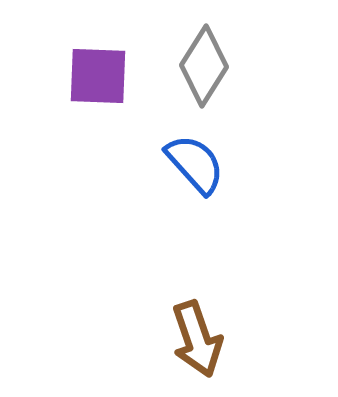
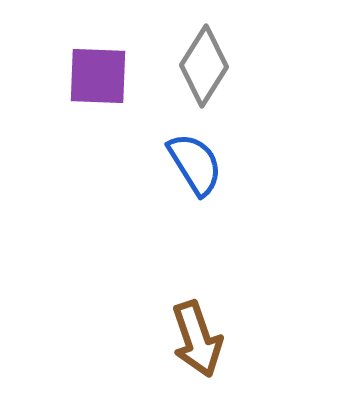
blue semicircle: rotated 10 degrees clockwise
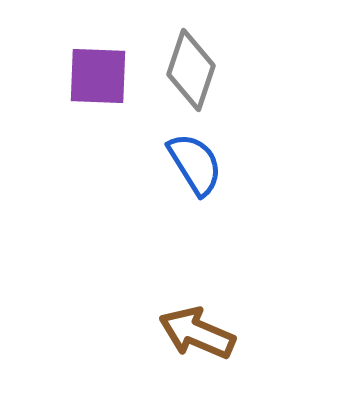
gray diamond: moved 13 px left, 4 px down; rotated 14 degrees counterclockwise
brown arrow: moved 6 px up; rotated 132 degrees clockwise
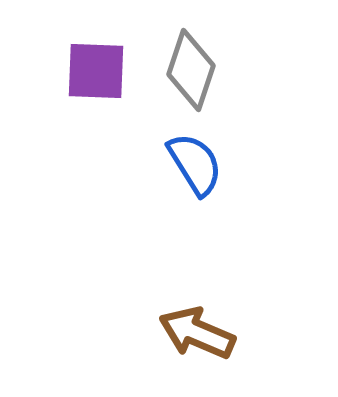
purple square: moved 2 px left, 5 px up
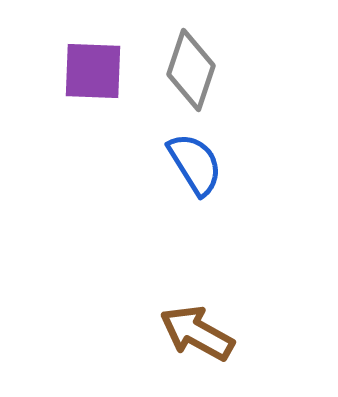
purple square: moved 3 px left
brown arrow: rotated 6 degrees clockwise
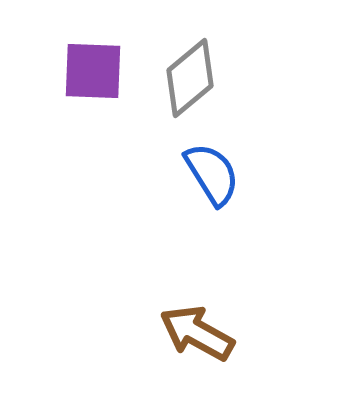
gray diamond: moved 1 px left, 8 px down; rotated 32 degrees clockwise
blue semicircle: moved 17 px right, 10 px down
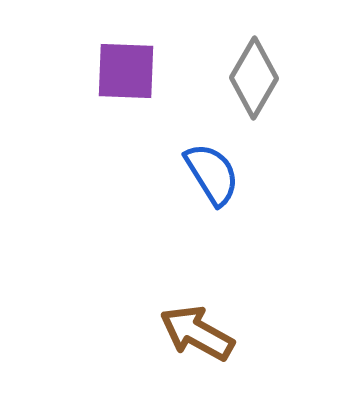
purple square: moved 33 px right
gray diamond: moved 64 px right; rotated 20 degrees counterclockwise
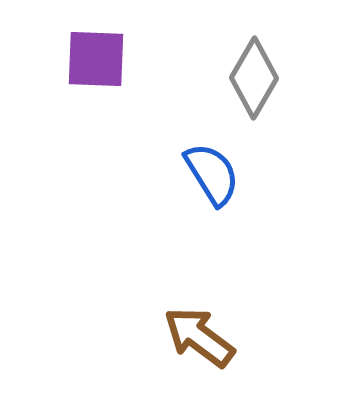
purple square: moved 30 px left, 12 px up
brown arrow: moved 2 px right, 4 px down; rotated 8 degrees clockwise
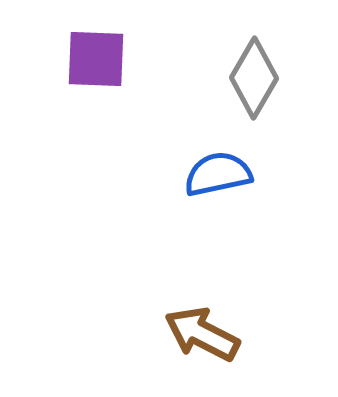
blue semicircle: moved 6 px right; rotated 70 degrees counterclockwise
brown arrow: moved 3 px right, 3 px up; rotated 10 degrees counterclockwise
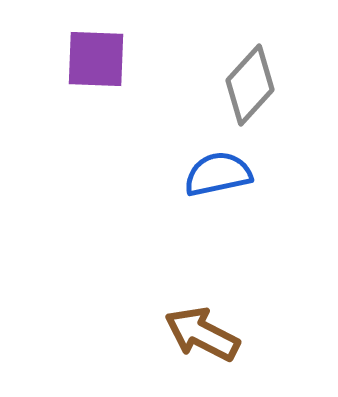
gray diamond: moved 4 px left, 7 px down; rotated 12 degrees clockwise
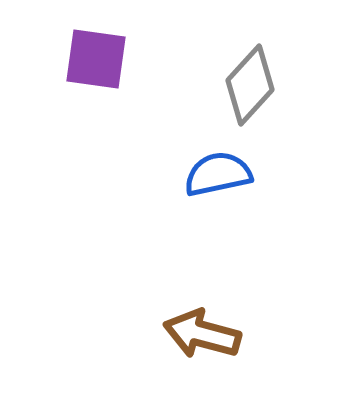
purple square: rotated 6 degrees clockwise
brown arrow: rotated 12 degrees counterclockwise
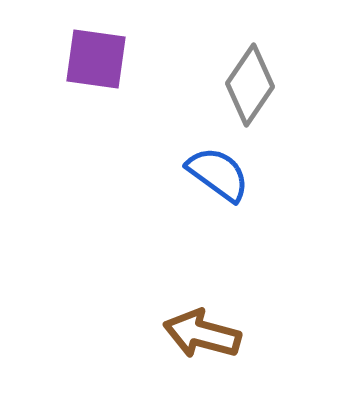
gray diamond: rotated 8 degrees counterclockwise
blue semicircle: rotated 48 degrees clockwise
